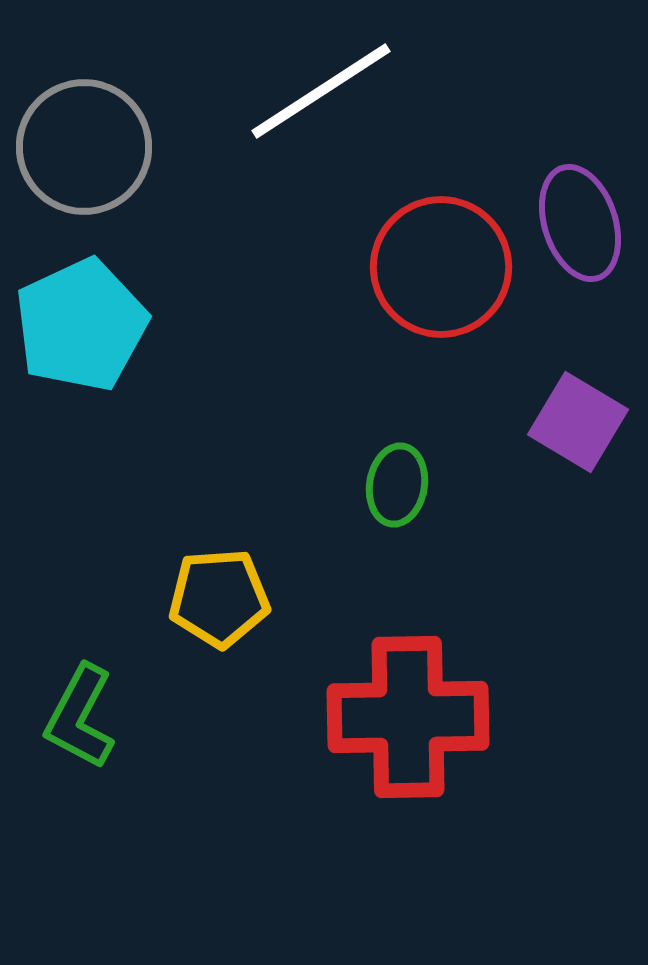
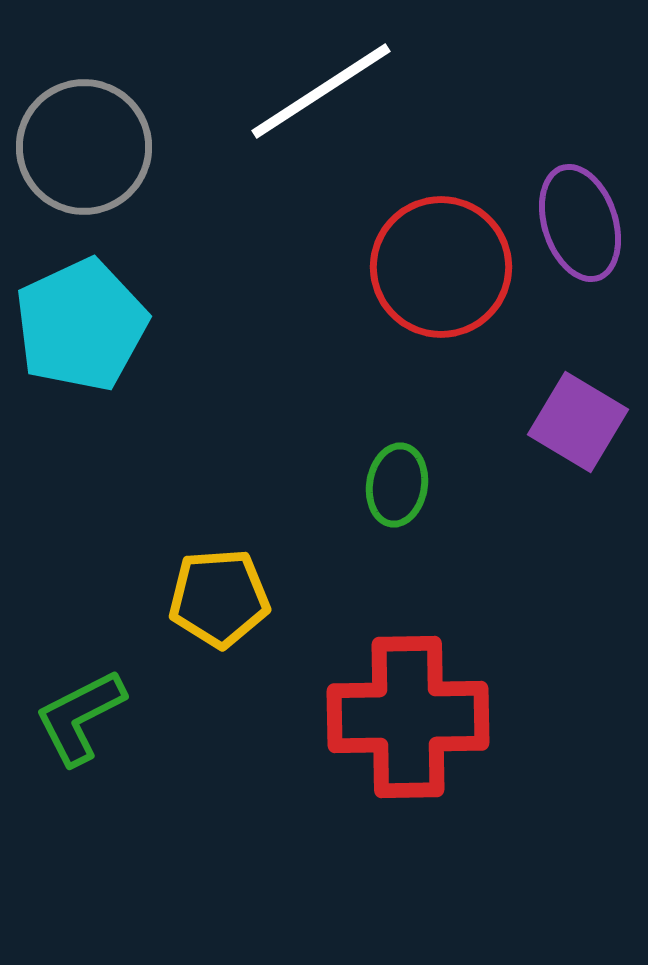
green L-shape: rotated 35 degrees clockwise
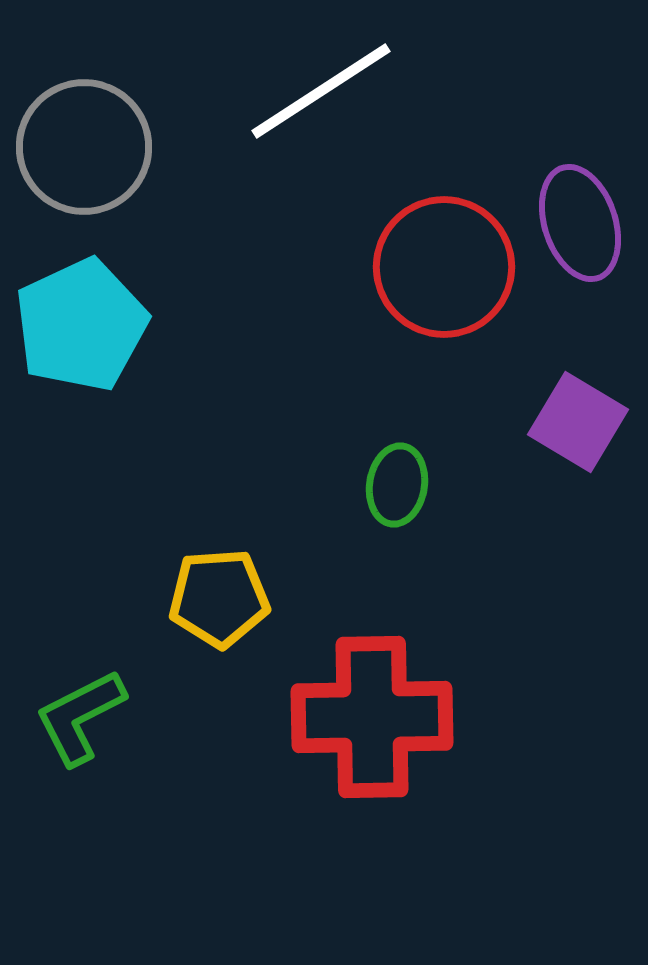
red circle: moved 3 px right
red cross: moved 36 px left
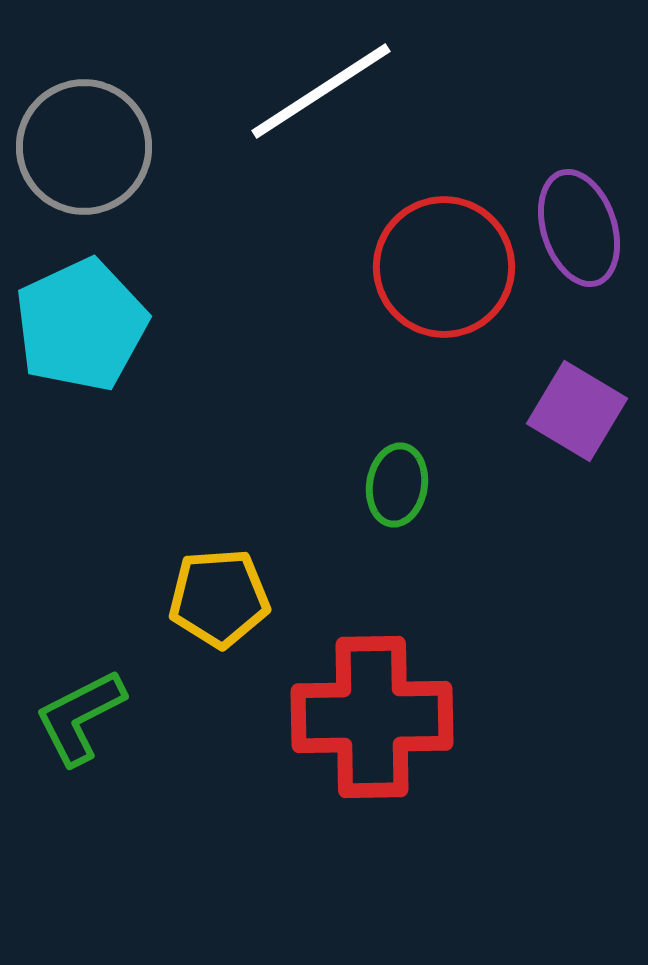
purple ellipse: moved 1 px left, 5 px down
purple square: moved 1 px left, 11 px up
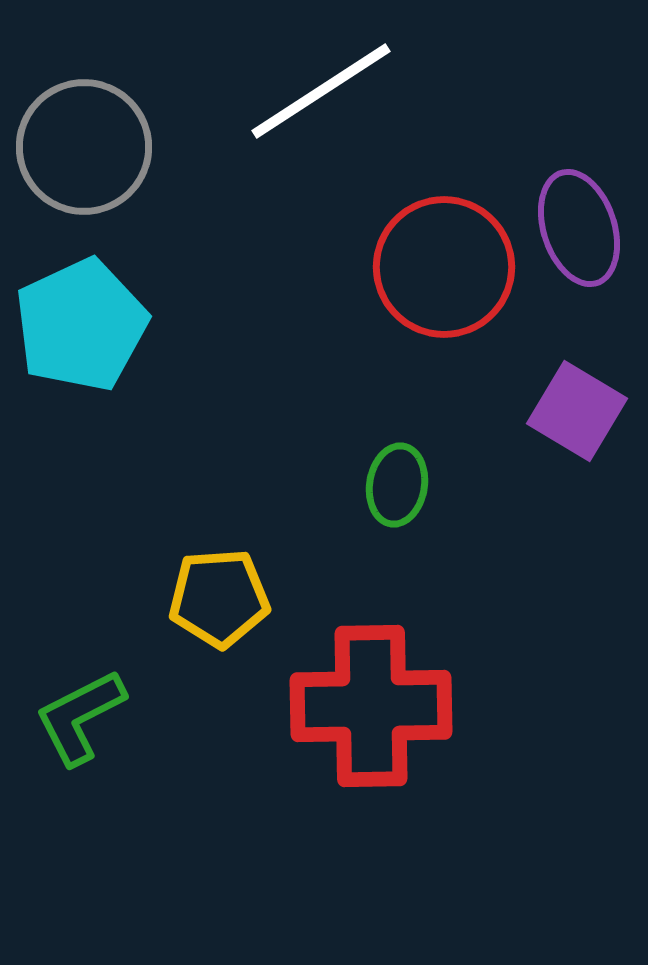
red cross: moved 1 px left, 11 px up
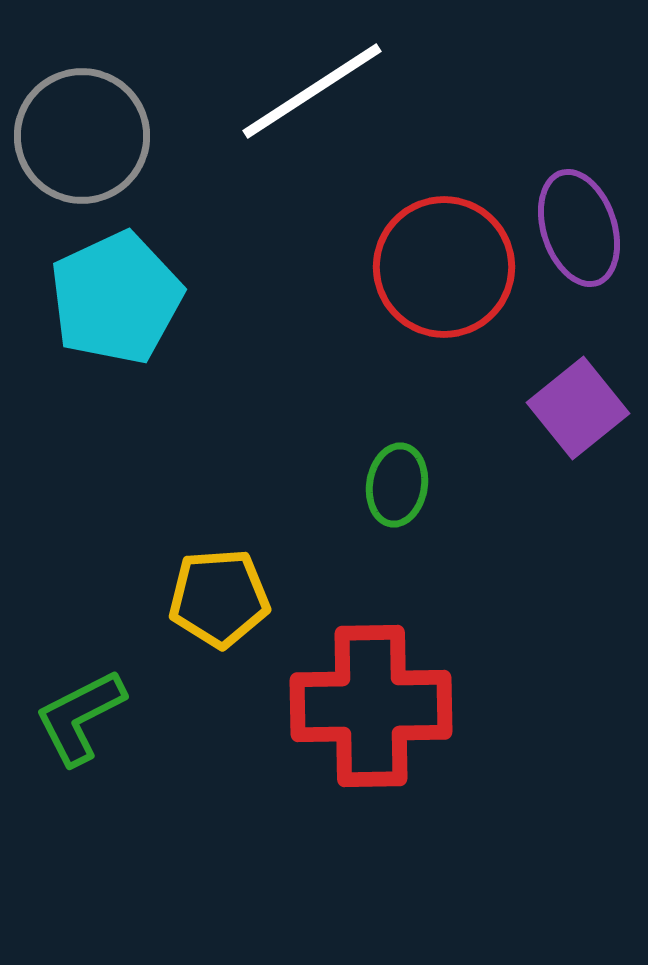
white line: moved 9 px left
gray circle: moved 2 px left, 11 px up
cyan pentagon: moved 35 px right, 27 px up
purple square: moved 1 px right, 3 px up; rotated 20 degrees clockwise
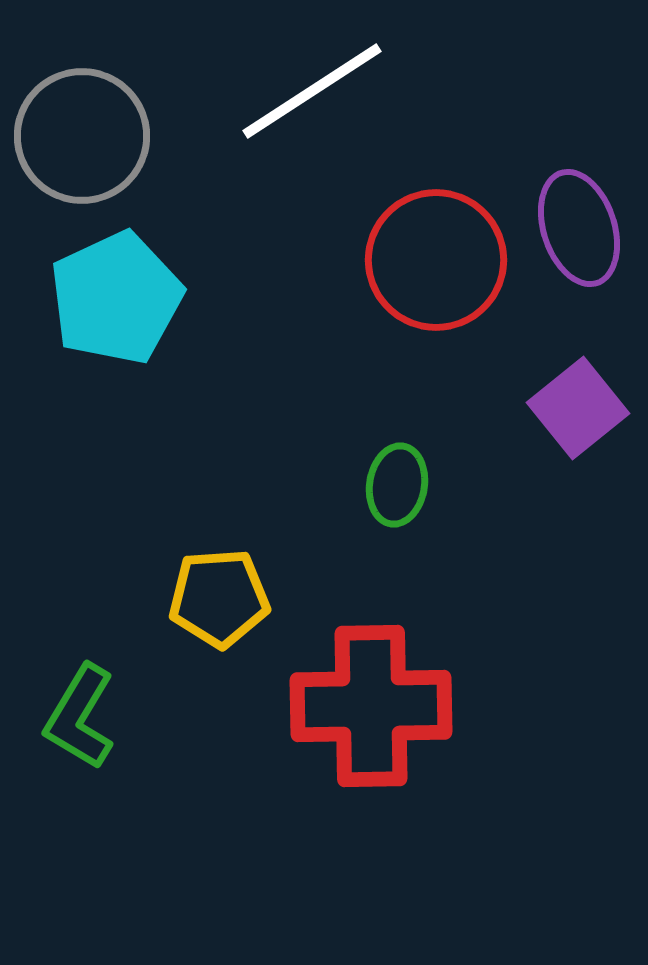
red circle: moved 8 px left, 7 px up
green L-shape: rotated 32 degrees counterclockwise
